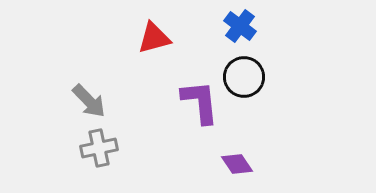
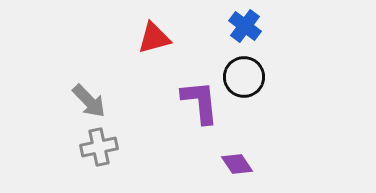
blue cross: moved 5 px right
gray cross: moved 1 px up
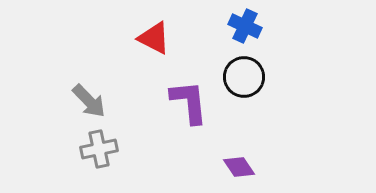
blue cross: rotated 12 degrees counterclockwise
red triangle: rotated 42 degrees clockwise
purple L-shape: moved 11 px left
gray cross: moved 2 px down
purple diamond: moved 2 px right, 3 px down
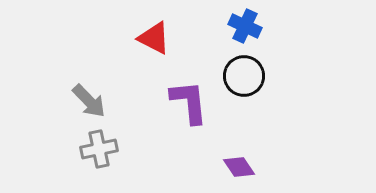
black circle: moved 1 px up
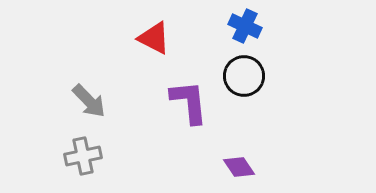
gray cross: moved 16 px left, 7 px down
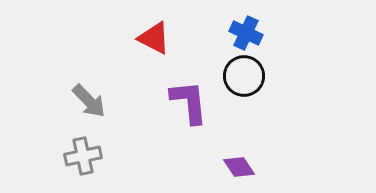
blue cross: moved 1 px right, 7 px down
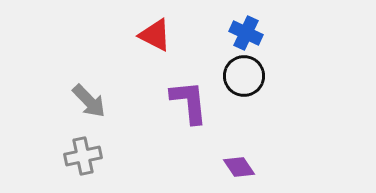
red triangle: moved 1 px right, 3 px up
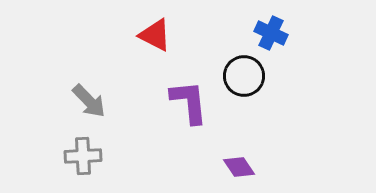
blue cross: moved 25 px right
gray cross: rotated 9 degrees clockwise
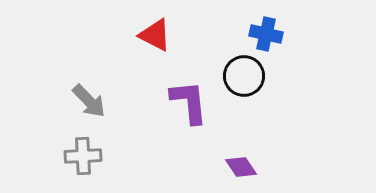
blue cross: moved 5 px left, 1 px down; rotated 12 degrees counterclockwise
purple diamond: moved 2 px right
